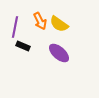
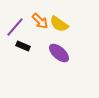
orange arrow: rotated 18 degrees counterclockwise
purple line: rotated 30 degrees clockwise
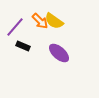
yellow semicircle: moved 5 px left, 3 px up
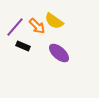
orange arrow: moved 3 px left, 5 px down
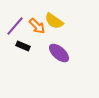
purple line: moved 1 px up
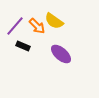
purple ellipse: moved 2 px right, 1 px down
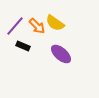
yellow semicircle: moved 1 px right, 2 px down
